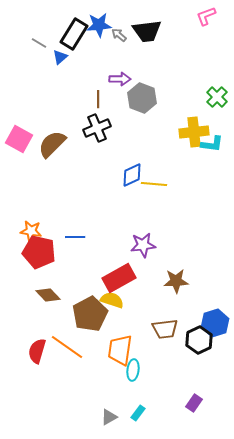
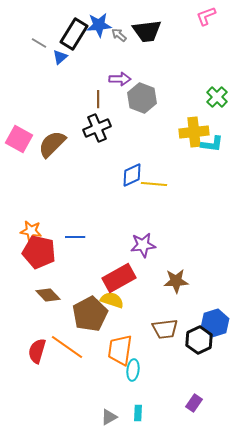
cyan rectangle: rotated 35 degrees counterclockwise
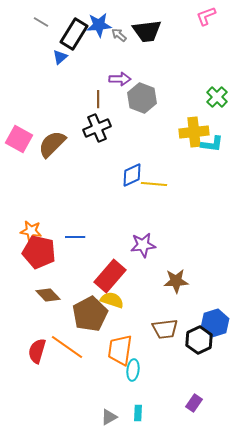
gray line: moved 2 px right, 21 px up
red rectangle: moved 9 px left, 2 px up; rotated 20 degrees counterclockwise
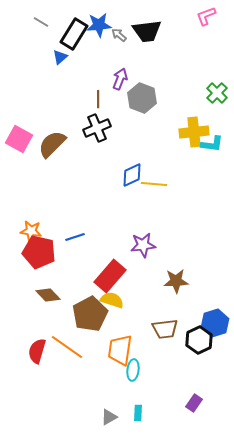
purple arrow: rotated 70 degrees counterclockwise
green cross: moved 4 px up
blue line: rotated 18 degrees counterclockwise
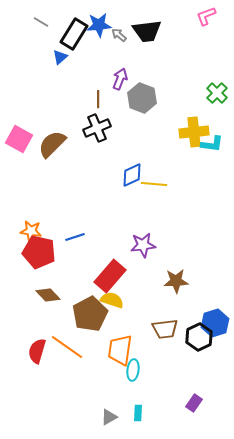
black hexagon: moved 3 px up
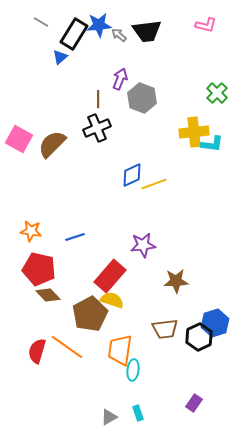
pink L-shape: moved 9 px down; rotated 145 degrees counterclockwise
yellow line: rotated 25 degrees counterclockwise
red pentagon: moved 17 px down
cyan rectangle: rotated 21 degrees counterclockwise
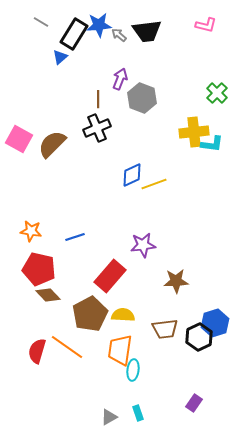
yellow semicircle: moved 11 px right, 15 px down; rotated 15 degrees counterclockwise
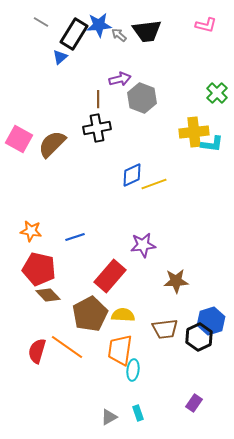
purple arrow: rotated 55 degrees clockwise
black cross: rotated 12 degrees clockwise
blue hexagon: moved 4 px left, 2 px up
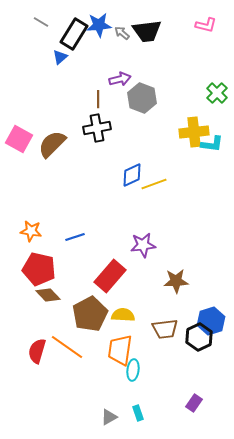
gray arrow: moved 3 px right, 2 px up
